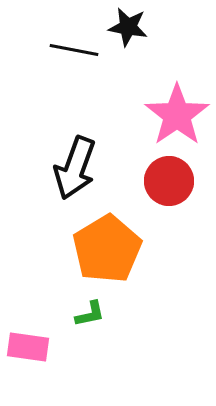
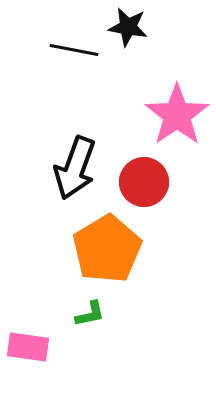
red circle: moved 25 px left, 1 px down
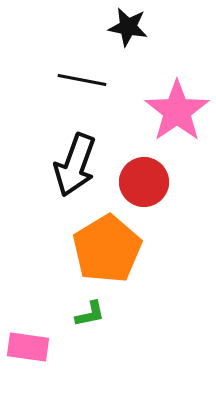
black line: moved 8 px right, 30 px down
pink star: moved 4 px up
black arrow: moved 3 px up
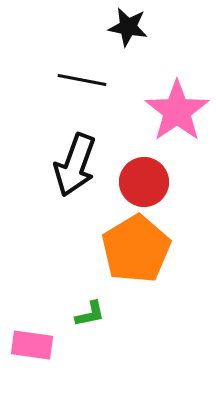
orange pentagon: moved 29 px right
pink rectangle: moved 4 px right, 2 px up
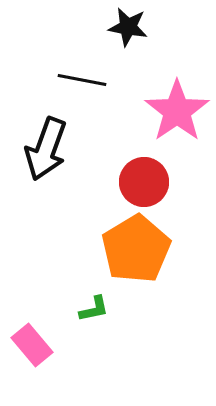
black arrow: moved 29 px left, 16 px up
green L-shape: moved 4 px right, 5 px up
pink rectangle: rotated 42 degrees clockwise
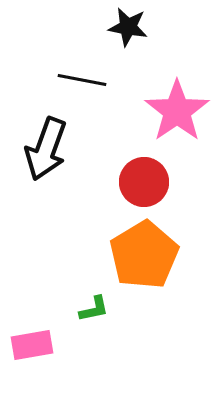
orange pentagon: moved 8 px right, 6 px down
pink rectangle: rotated 60 degrees counterclockwise
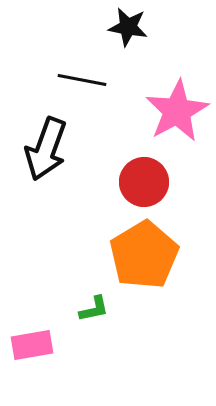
pink star: rotated 6 degrees clockwise
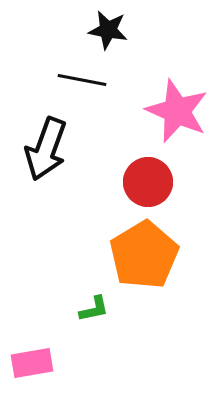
black star: moved 20 px left, 3 px down
pink star: rotated 20 degrees counterclockwise
red circle: moved 4 px right
pink rectangle: moved 18 px down
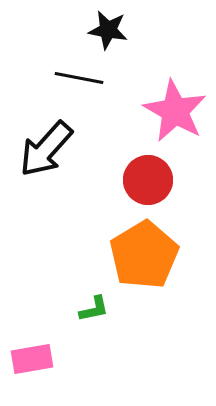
black line: moved 3 px left, 2 px up
pink star: moved 2 px left; rotated 6 degrees clockwise
black arrow: rotated 22 degrees clockwise
red circle: moved 2 px up
pink rectangle: moved 4 px up
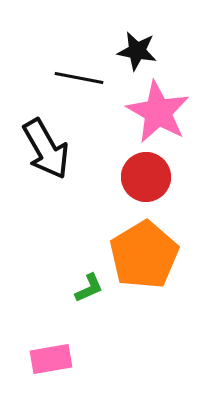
black star: moved 29 px right, 21 px down
pink star: moved 17 px left, 1 px down
black arrow: rotated 72 degrees counterclockwise
red circle: moved 2 px left, 3 px up
green L-shape: moved 5 px left, 21 px up; rotated 12 degrees counterclockwise
pink rectangle: moved 19 px right
